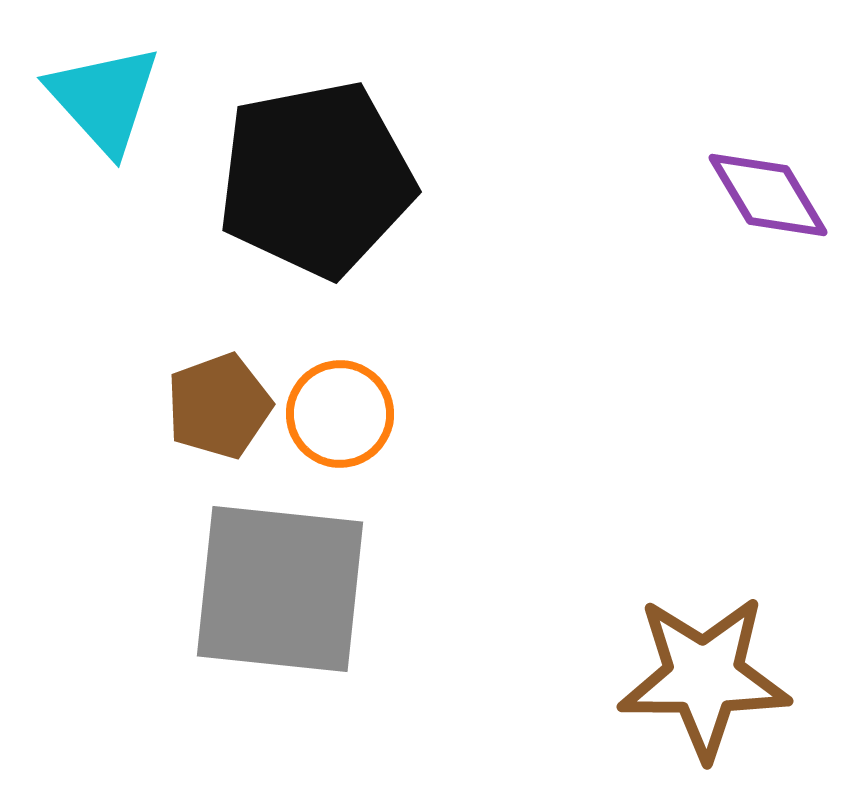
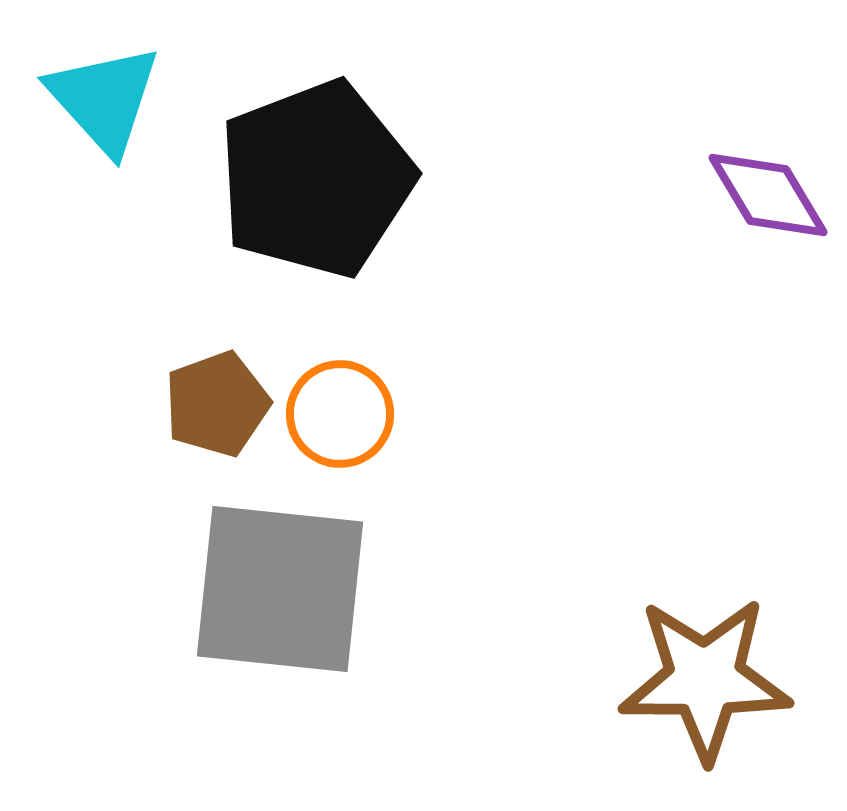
black pentagon: rotated 10 degrees counterclockwise
brown pentagon: moved 2 px left, 2 px up
brown star: moved 1 px right, 2 px down
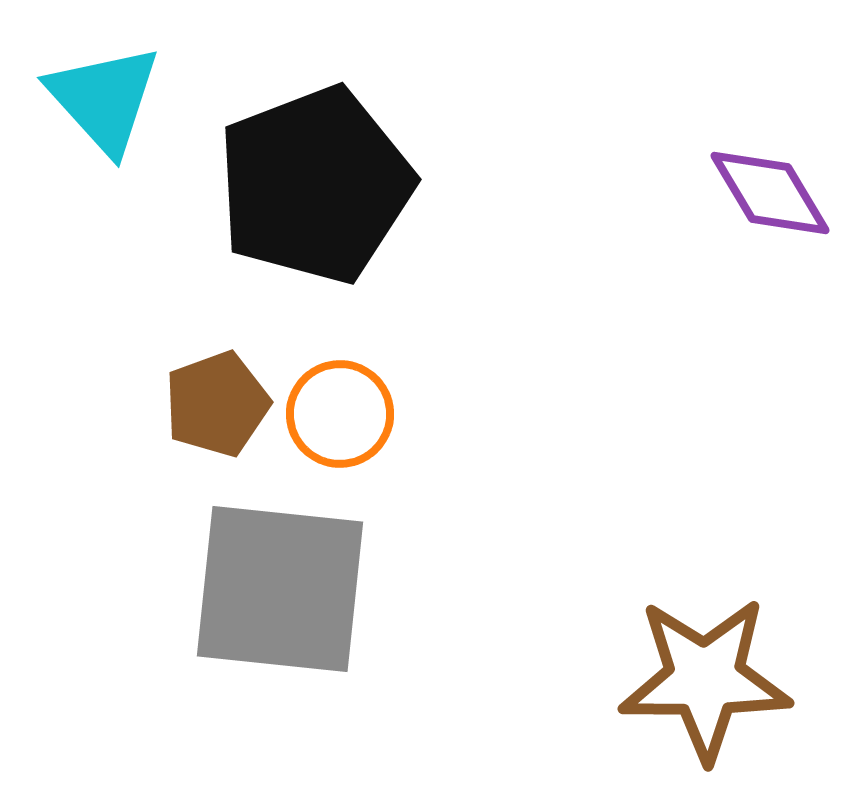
black pentagon: moved 1 px left, 6 px down
purple diamond: moved 2 px right, 2 px up
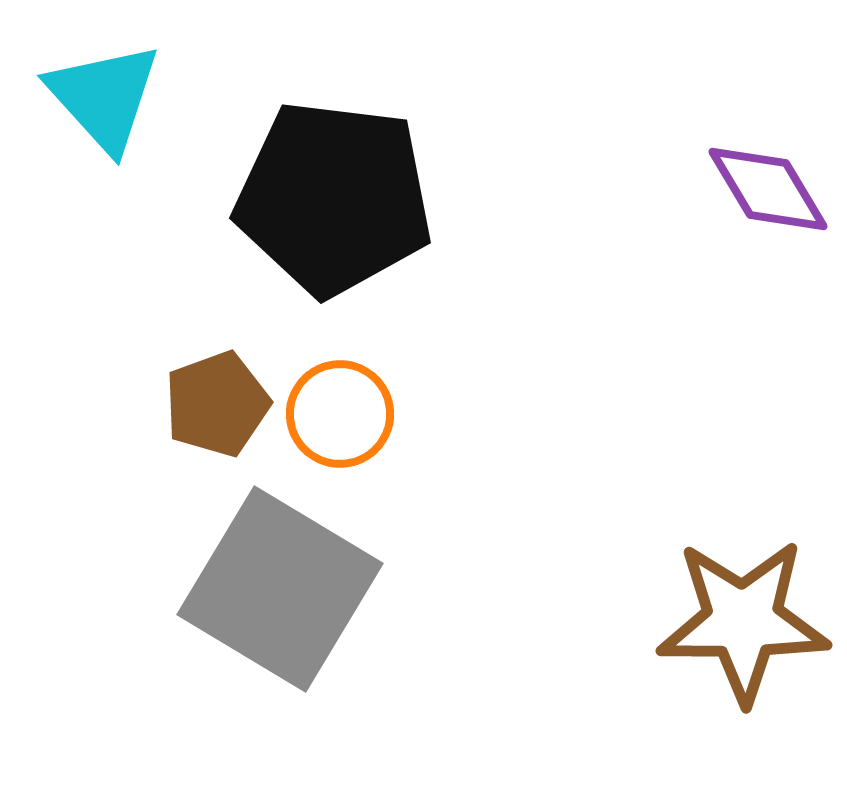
cyan triangle: moved 2 px up
black pentagon: moved 19 px right, 13 px down; rotated 28 degrees clockwise
purple diamond: moved 2 px left, 4 px up
gray square: rotated 25 degrees clockwise
brown star: moved 38 px right, 58 px up
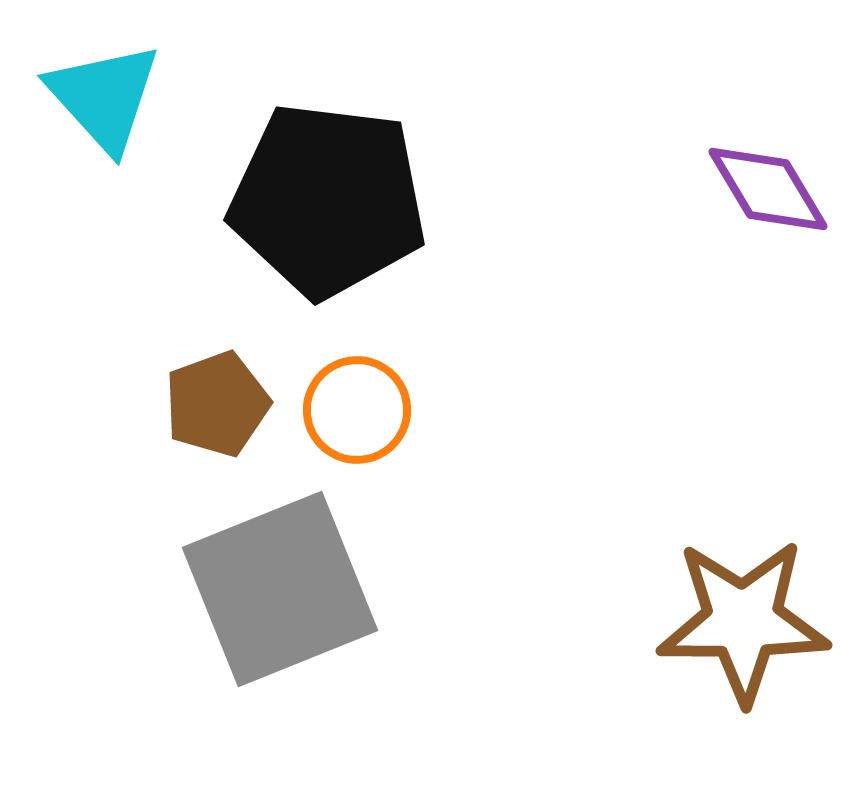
black pentagon: moved 6 px left, 2 px down
orange circle: moved 17 px right, 4 px up
gray square: rotated 37 degrees clockwise
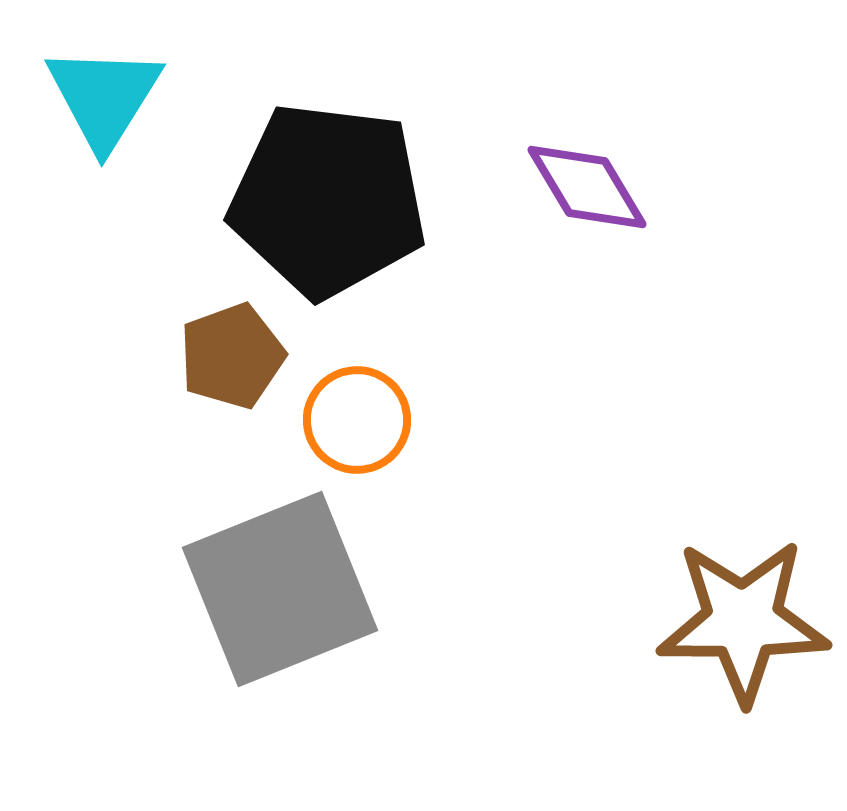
cyan triangle: rotated 14 degrees clockwise
purple diamond: moved 181 px left, 2 px up
brown pentagon: moved 15 px right, 48 px up
orange circle: moved 10 px down
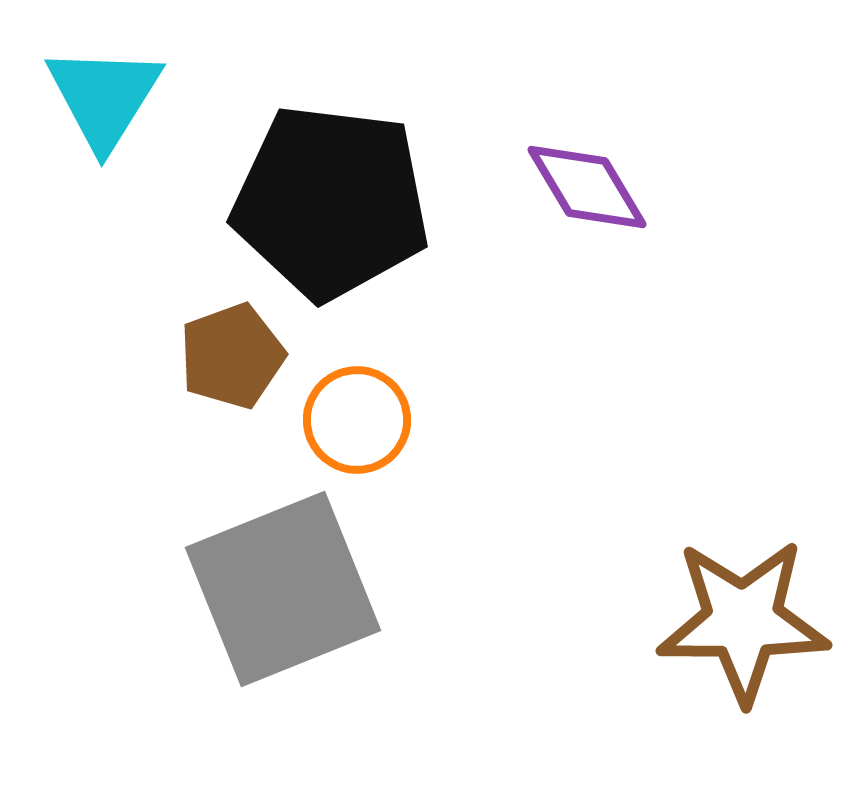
black pentagon: moved 3 px right, 2 px down
gray square: moved 3 px right
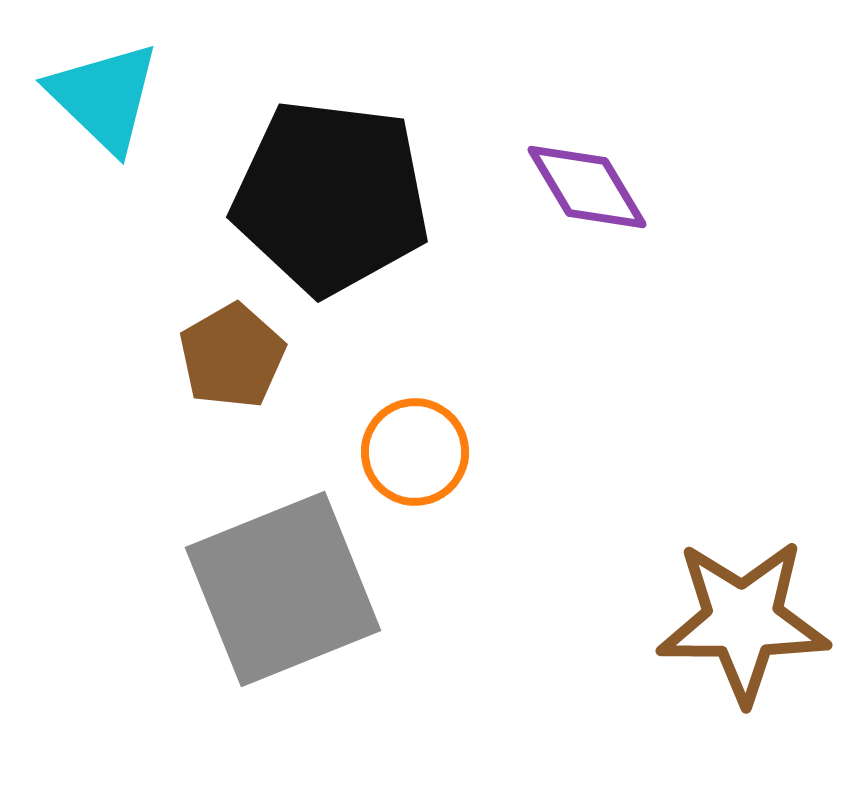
cyan triangle: rotated 18 degrees counterclockwise
black pentagon: moved 5 px up
brown pentagon: rotated 10 degrees counterclockwise
orange circle: moved 58 px right, 32 px down
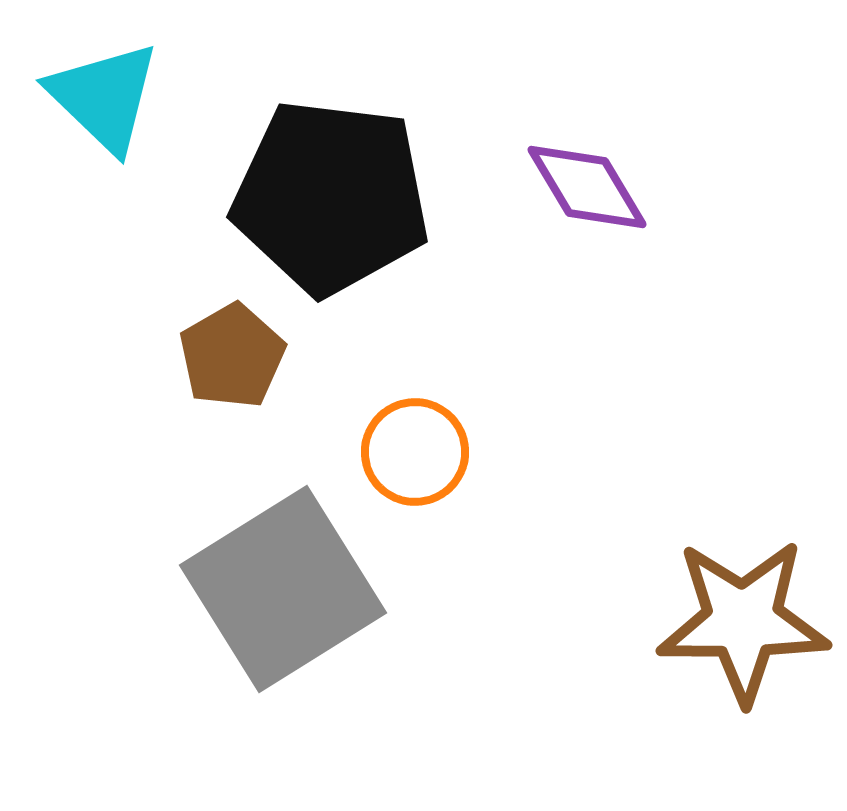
gray square: rotated 10 degrees counterclockwise
